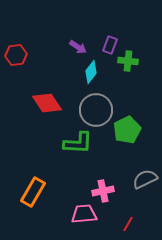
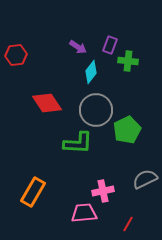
pink trapezoid: moved 1 px up
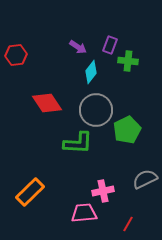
orange rectangle: moved 3 px left; rotated 16 degrees clockwise
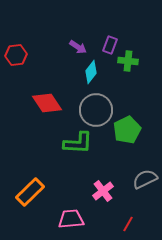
pink cross: rotated 25 degrees counterclockwise
pink trapezoid: moved 13 px left, 6 px down
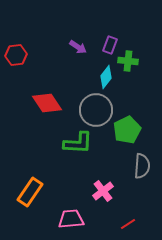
cyan diamond: moved 15 px right, 5 px down
gray semicircle: moved 3 px left, 13 px up; rotated 120 degrees clockwise
orange rectangle: rotated 12 degrees counterclockwise
red line: rotated 28 degrees clockwise
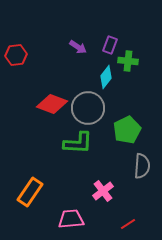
red diamond: moved 5 px right, 1 px down; rotated 36 degrees counterclockwise
gray circle: moved 8 px left, 2 px up
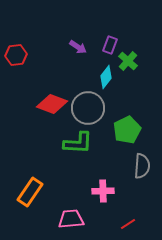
green cross: rotated 36 degrees clockwise
pink cross: rotated 35 degrees clockwise
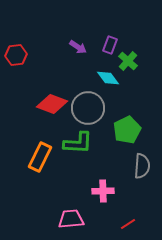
cyan diamond: moved 2 px right, 1 px down; rotated 75 degrees counterclockwise
orange rectangle: moved 10 px right, 35 px up; rotated 8 degrees counterclockwise
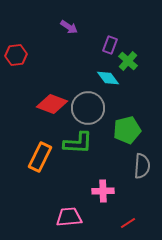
purple arrow: moved 9 px left, 20 px up
green pentagon: rotated 12 degrees clockwise
pink trapezoid: moved 2 px left, 2 px up
red line: moved 1 px up
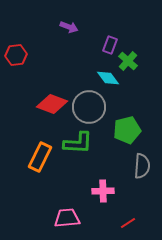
purple arrow: rotated 12 degrees counterclockwise
gray circle: moved 1 px right, 1 px up
pink trapezoid: moved 2 px left, 1 px down
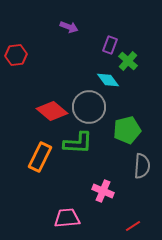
cyan diamond: moved 2 px down
red diamond: moved 7 px down; rotated 20 degrees clockwise
pink cross: rotated 25 degrees clockwise
red line: moved 5 px right, 3 px down
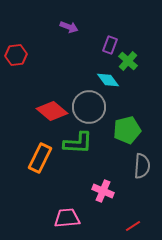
orange rectangle: moved 1 px down
